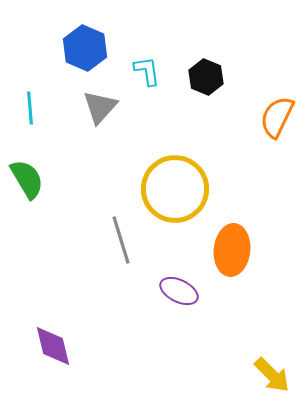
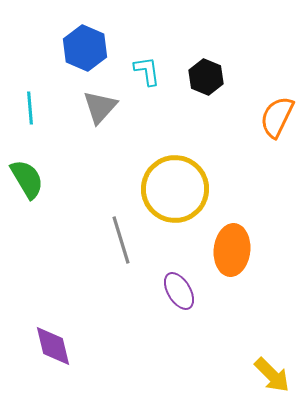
purple ellipse: rotated 33 degrees clockwise
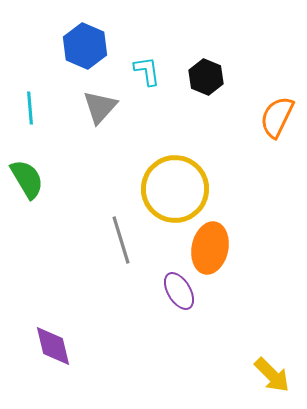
blue hexagon: moved 2 px up
orange ellipse: moved 22 px left, 2 px up; rotated 6 degrees clockwise
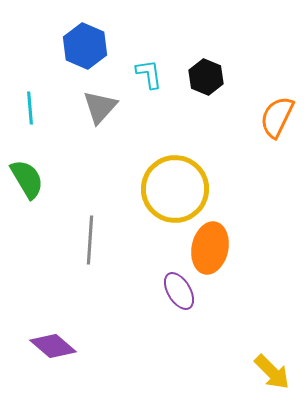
cyan L-shape: moved 2 px right, 3 px down
gray line: moved 31 px left; rotated 21 degrees clockwise
purple diamond: rotated 36 degrees counterclockwise
yellow arrow: moved 3 px up
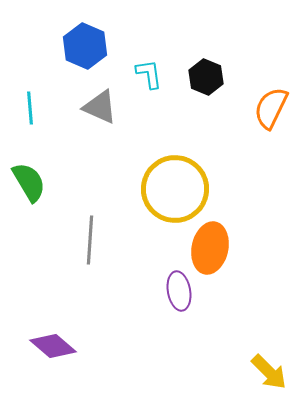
gray triangle: rotated 48 degrees counterclockwise
orange semicircle: moved 6 px left, 9 px up
green semicircle: moved 2 px right, 3 px down
purple ellipse: rotated 21 degrees clockwise
yellow arrow: moved 3 px left
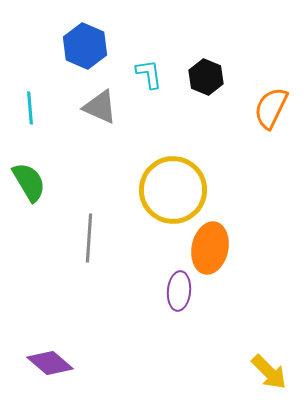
yellow circle: moved 2 px left, 1 px down
gray line: moved 1 px left, 2 px up
purple ellipse: rotated 15 degrees clockwise
purple diamond: moved 3 px left, 17 px down
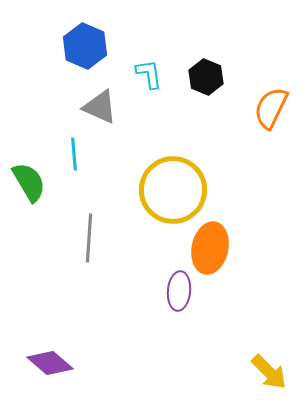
cyan line: moved 44 px right, 46 px down
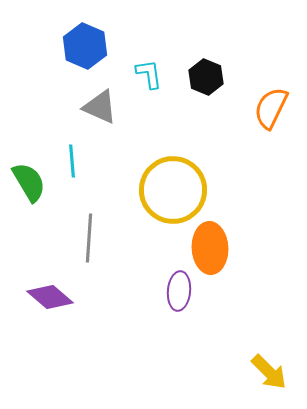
cyan line: moved 2 px left, 7 px down
orange ellipse: rotated 15 degrees counterclockwise
purple diamond: moved 66 px up
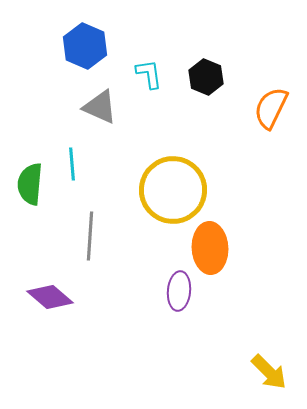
cyan line: moved 3 px down
green semicircle: moved 1 px right, 2 px down; rotated 144 degrees counterclockwise
gray line: moved 1 px right, 2 px up
